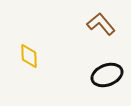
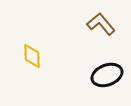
yellow diamond: moved 3 px right
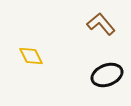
yellow diamond: moved 1 px left; rotated 25 degrees counterclockwise
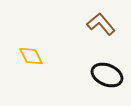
black ellipse: rotated 44 degrees clockwise
